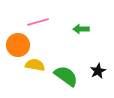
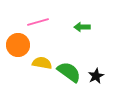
green arrow: moved 1 px right, 2 px up
yellow semicircle: moved 7 px right, 2 px up
black star: moved 2 px left, 5 px down
green semicircle: moved 3 px right, 4 px up
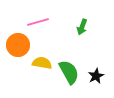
green arrow: rotated 70 degrees counterclockwise
green semicircle: rotated 25 degrees clockwise
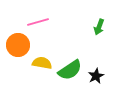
green arrow: moved 17 px right
green semicircle: moved 1 px right, 2 px up; rotated 85 degrees clockwise
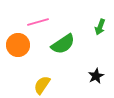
green arrow: moved 1 px right
yellow semicircle: moved 22 px down; rotated 66 degrees counterclockwise
green semicircle: moved 7 px left, 26 px up
